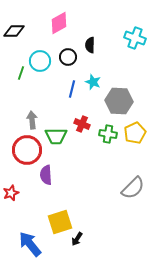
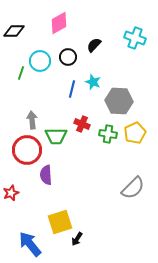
black semicircle: moved 4 px right; rotated 42 degrees clockwise
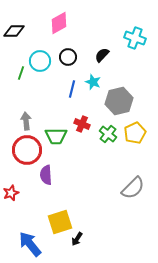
black semicircle: moved 8 px right, 10 px down
gray hexagon: rotated 16 degrees counterclockwise
gray arrow: moved 6 px left, 1 px down
green cross: rotated 30 degrees clockwise
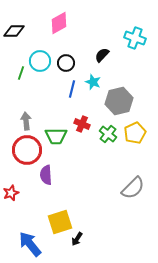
black circle: moved 2 px left, 6 px down
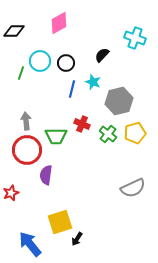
yellow pentagon: rotated 10 degrees clockwise
purple semicircle: rotated 12 degrees clockwise
gray semicircle: rotated 20 degrees clockwise
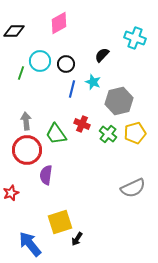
black circle: moved 1 px down
green trapezoid: moved 2 px up; rotated 55 degrees clockwise
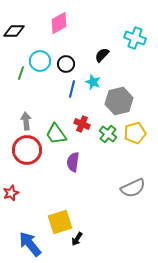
purple semicircle: moved 27 px right, 13 px up
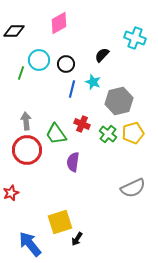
cyan circle: moved 1 px left, 1 px up
yellow pentagon: moved 2 px left
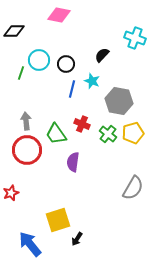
pink diamond: moved 8 px up; rotated 40 degrees clockwise
cyan star: moved 1 px left, 1 px up
gray hexagon: rotated 24 degrees clockwise
gray semicircle: rotated 35 degrees counterclockwise
yellow square: moved 2 px left, 2 px up
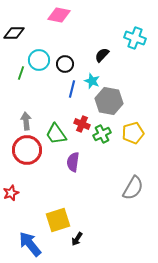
black diamond: moved 2 px down
black circle: moved 1 px left
gray hexagon: moved 10 px left
green cross: moved 6 px left; rotated 24 degrees clockwise
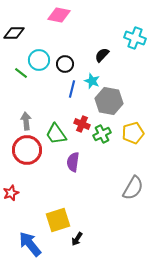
green line: rotated 72 degrees counterclockwise
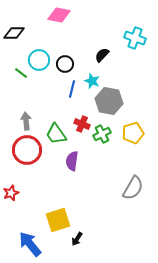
purple semicircle: moved 1 px left, 1 px up
